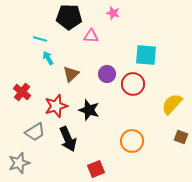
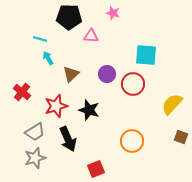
gray star: moved 16 px right, 5 px up
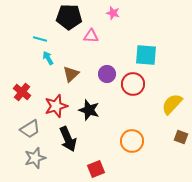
gray trapezoid: moved 5 px left, 3 px up
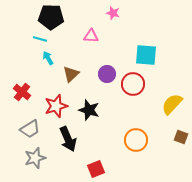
black pentagon: moved 18 px left
orange circle: moved 4 px right, 1 px up
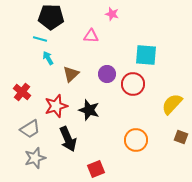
pink star: moved 1 px left, 1 px down
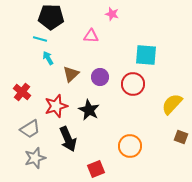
purple circle: moved 7 px left, 3 px down
black star: rotated 10 degrees clockwise
orange circle: moved 6 px left, 6 px down
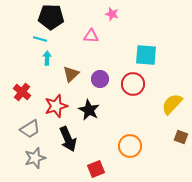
cyan arrow: moved 1 px left; rotated 32 degrees clockwise
purple circle: moved 2 px down
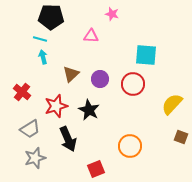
cyan arrow: moved 4 px left, 1 px up; rotated 16 degrees counterclockwise
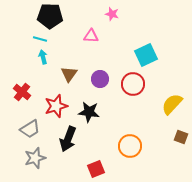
black pentagon: moved 1 px left, 1 px up
cyan square: rotated 30 degrees counterclockwise
brown triangle: moved 2 px left; rotated 12 degrees counterclockwise
black star: moved 2 px down; rotated 20 degrees counterclockwise
black arrow: rotated 45 degrees clockwise
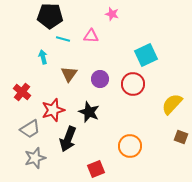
cyan line: moved 23 px right
red star: moved 3 px left, 4 px down
black star: rotated 15 degrees clockwise
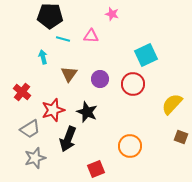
black star: moved 2 px left
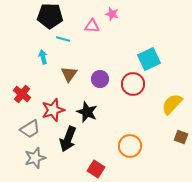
pink triangle: moved 1 px right, 10 px up
cyan square: moved 3 px right, 4 px down
red cross: moved 2 px down
red square: rotated 36 degrees counterclockwise
